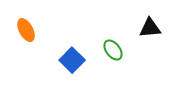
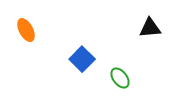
green ellipse: moved 7 px right, 28 px down
blue square: moved 10 px right, 1 px up
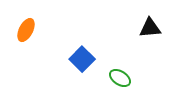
orange ellipse: rotated 55 degrees clockwise
green ellipse: rotated 20 degrees counterclockwise
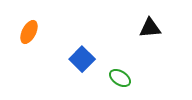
orange ellipse: moved 3 px right, 2 px down
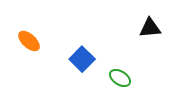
orange ellipse: moved 9 px down; rotated 75 degrees counterclockwise
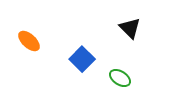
black triangle: moved 20 px left; rotated 50 degrees clockwise
